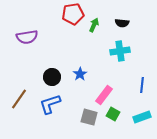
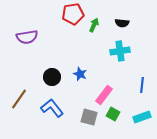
blue star: rotated 16 degrees counterclockwise
blue L-shape: moved 2 px right, 4 px down; rotated 70 degrees clockwise
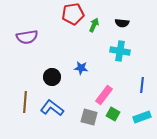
cyan cross: rotated 18 degrees clockwise
blue star: moved 1 px right, 6 px up; rotated 16 degrees counterclockwise
brown line: moved 6 px right, 3 px down; rotated 30 degrees counterclockwise
blue L-shape: rotated 15 degrees counterclockwise
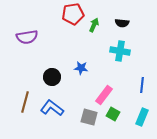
brown line: rotated 10 degrees clockwise
cyan rectangle: rotated 48 degrees counterclockwise
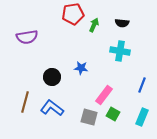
blue line: rotated 14 degrees clockwise
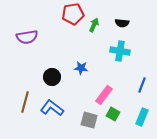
gray square: moved 3 px down
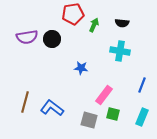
black circle: moved 38 px up
green square: rotated 16 degrees counterclockwise
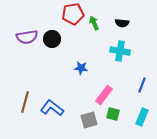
green arrow: moved 2 px up; rotated 48 degrees counterclockwise
gray square: rotated 30 degrees counterclockwise
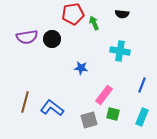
black semicircle: moved 9 px up
